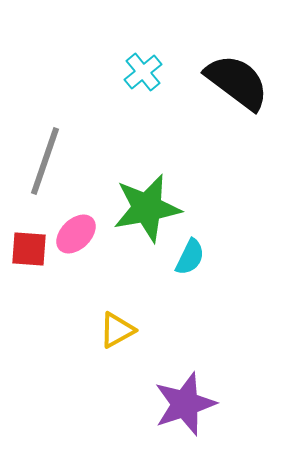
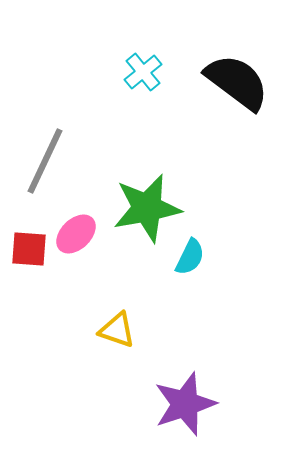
gray line: rotated 6 degrees clockwise
yellow triangle: rotated 48 degrees clockwise
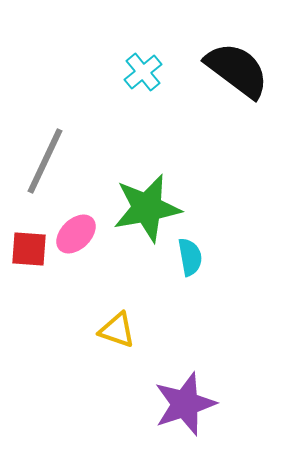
black semicircle: moved 12 px up
cyan semicircle: rotated 36 degrees counterclockwise
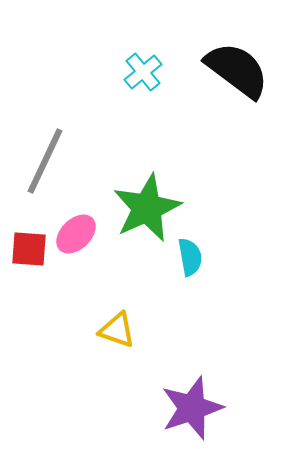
green star: rotated 14 degrees counterclockwise
purple star: moved 7 px right, 4 px down
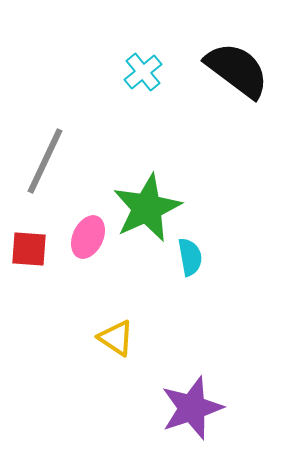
pink ellipse: moved 12 px right, 3 px down; rotated 21 degrees counterclockwise
yellow triangle: moved 1 px left, 8 px down; rotated 15 degrees clockwise
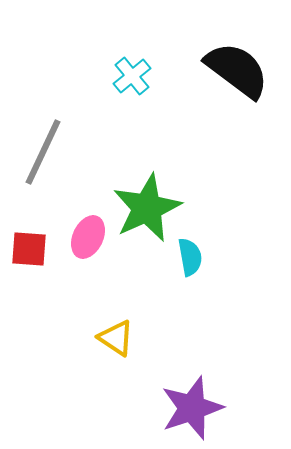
cyan cross: moved 11 px left, 4 px down
gray line: moved 2 px left, 9 px up
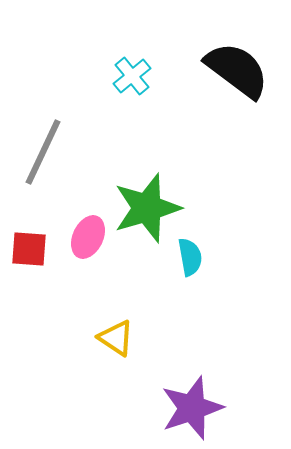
green star: rotated 8 degrees clockwise
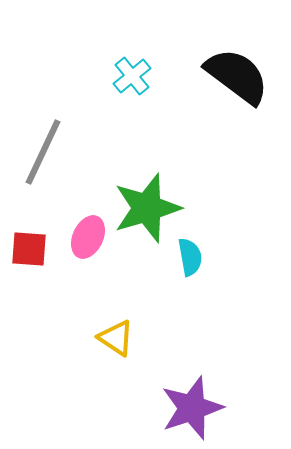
black semicircle: moved 6 px down
